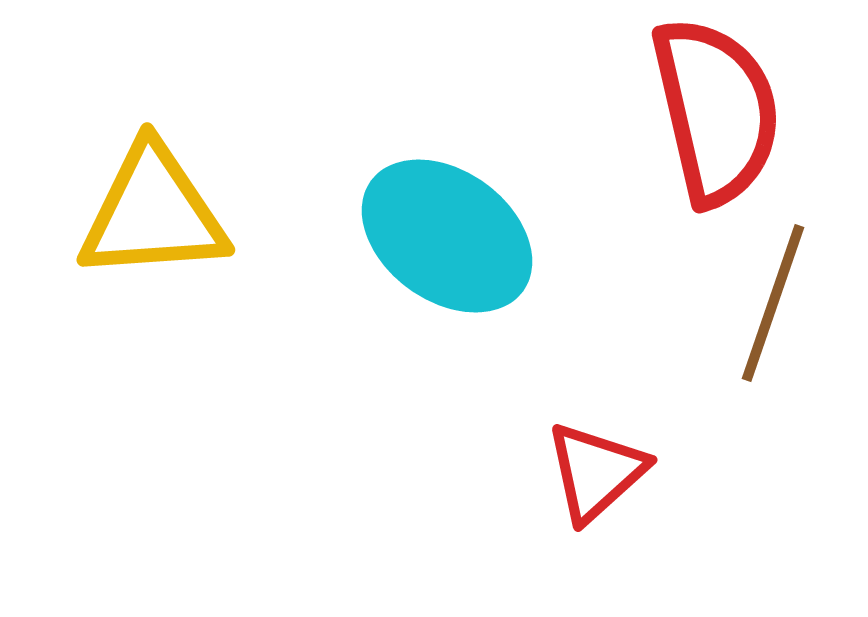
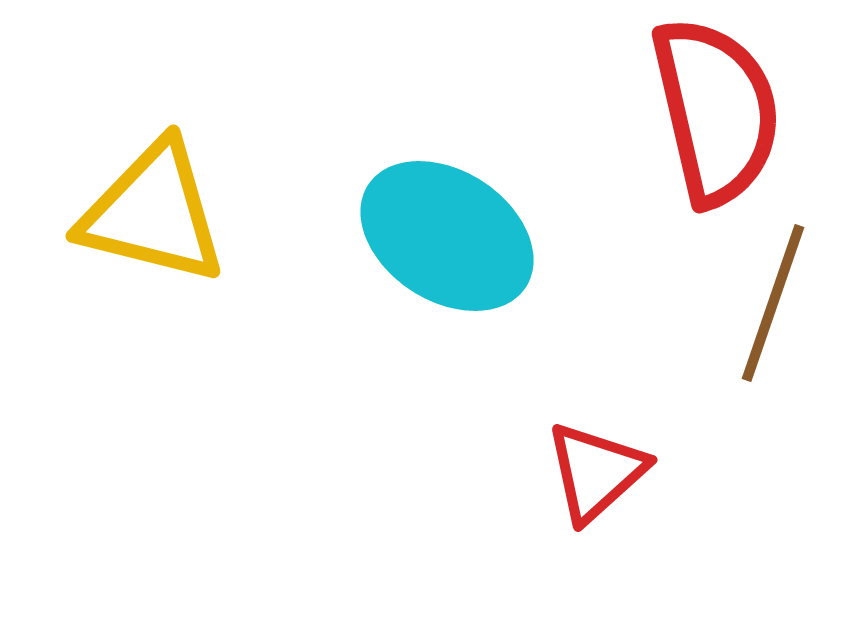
yellow triangle: rotated 18 degrees clockwise
cyan ellipse: rotated 3 degrees counterclockwise
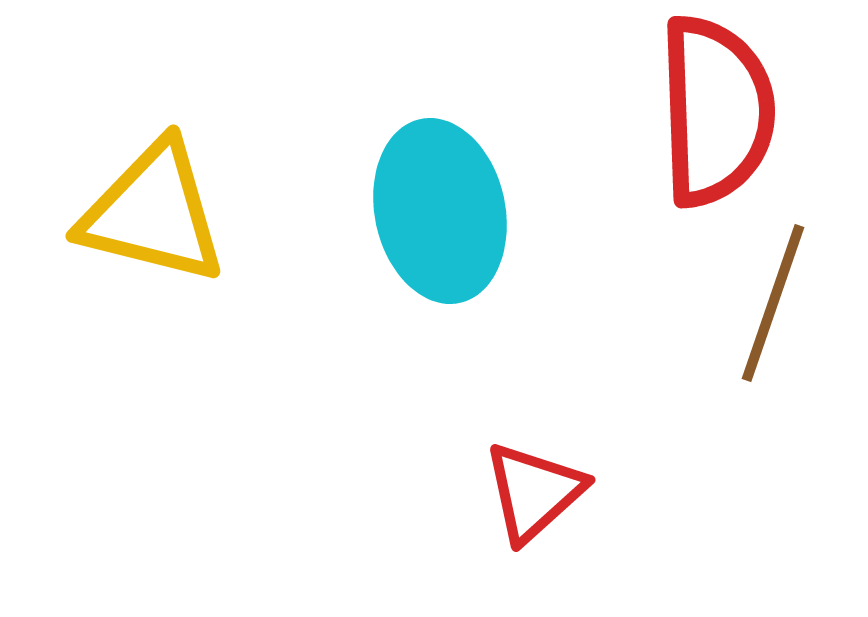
red semicircle: rotated 11 degrees clockwise
cyan ellipse: moved 7 px left, 25 px up; rotated 45 degrees clockwise
red triangle: moved 62 px left, 20 px down
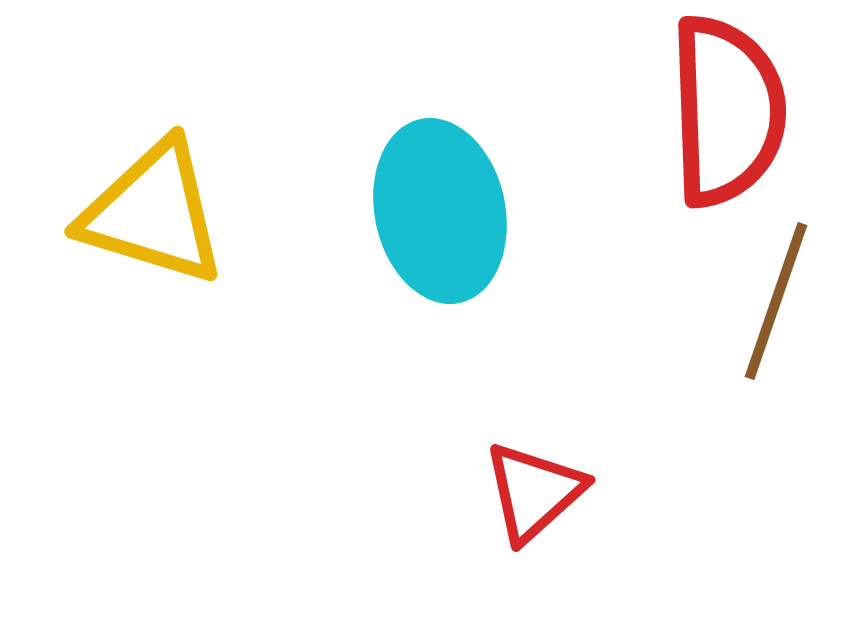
red semicircle: moved 11 px right
yellow triangle: rotated 3 degrees clockwise
brown line: moved 3 px right, 2 px up
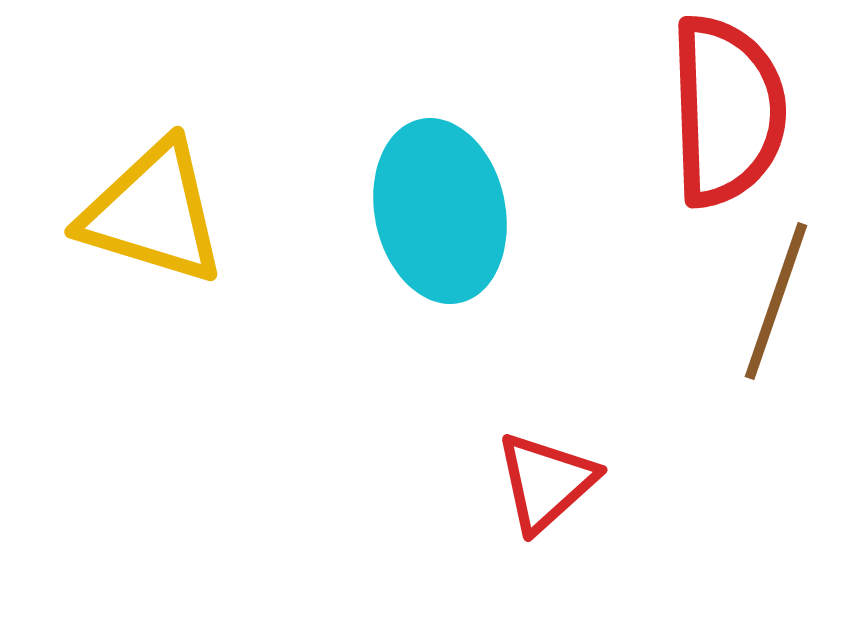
red triangle: moved 12 px right, 10 px up
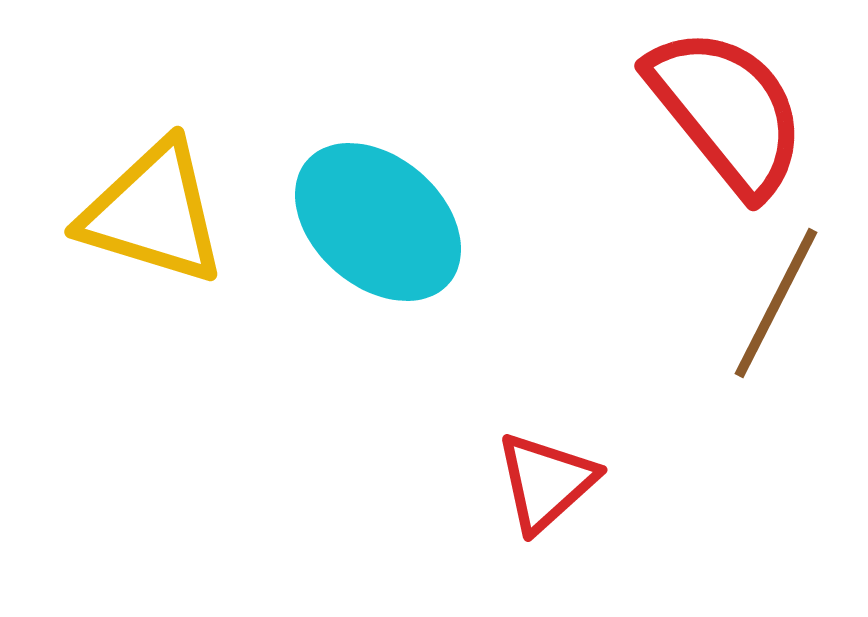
red semicircle: rotated 37 degrees counterclockwise
cyan ellipse: moved 62 px left, 11 px down; rotated 37 degrees counterclockwise
brown line: moved 2 px down; rotated 8 degrees clockwise
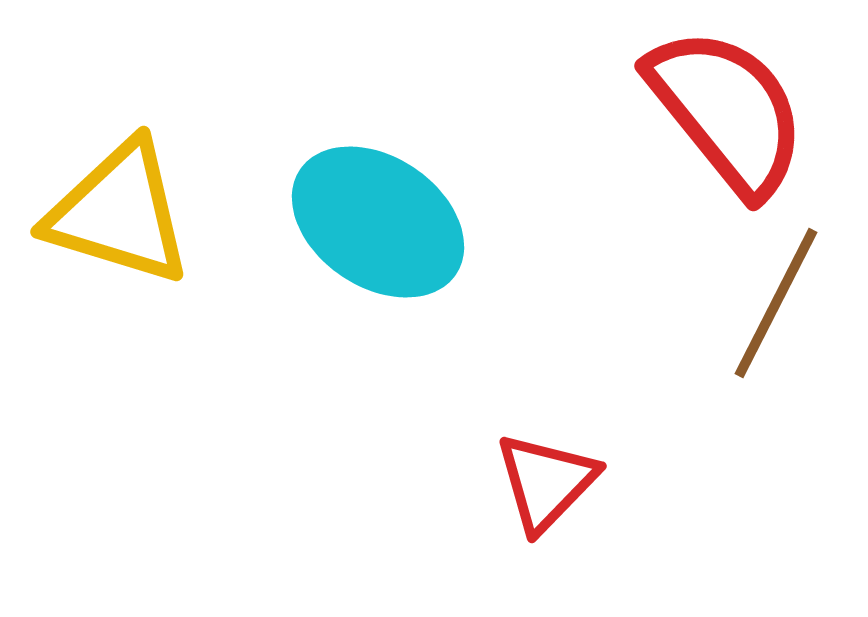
yellow triangle: moved 34 px left
cyan ellipse: rotated 7 degrees counterclockwise
red triangle: rotated 4 degrees counterclockwise
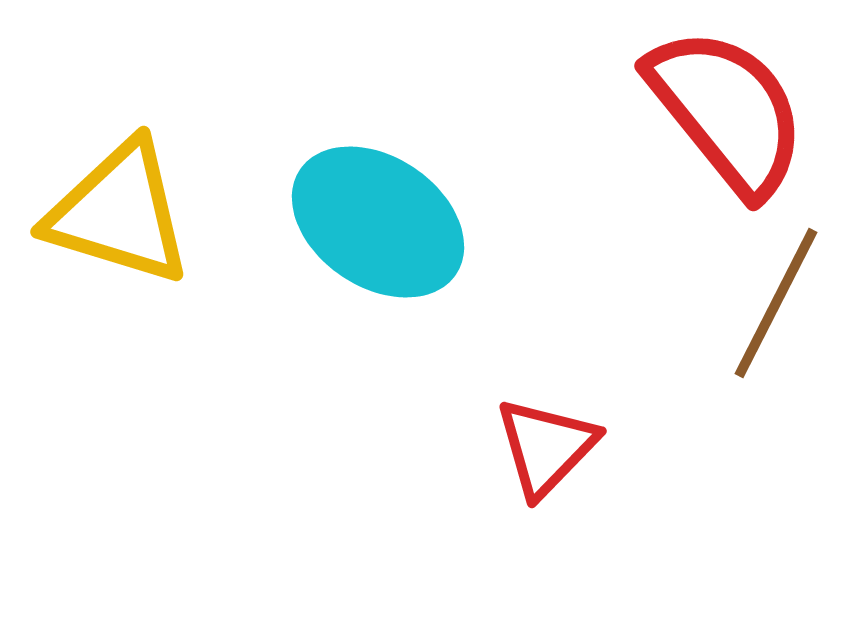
red triangle: moved 35 px up
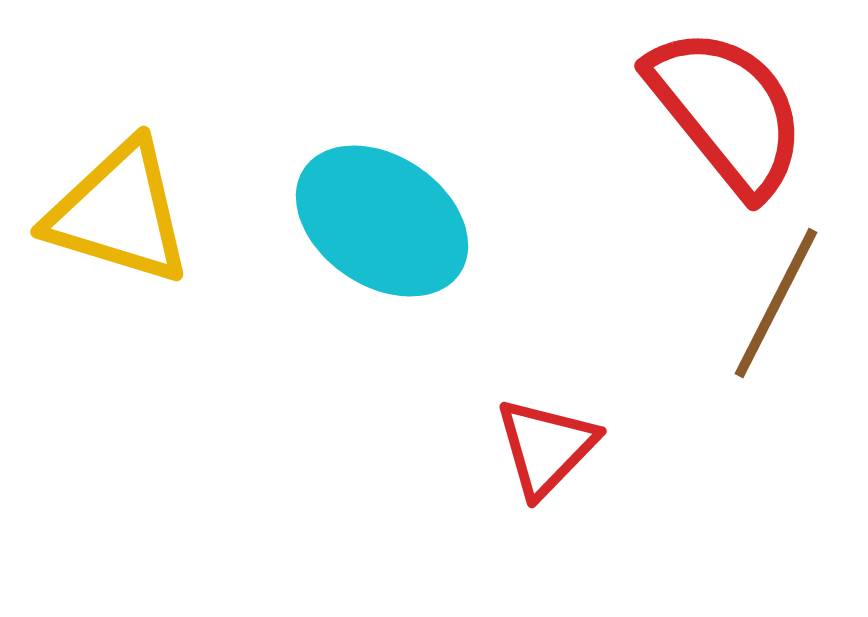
cyan ellipse: moved 4 px right, 1 px up
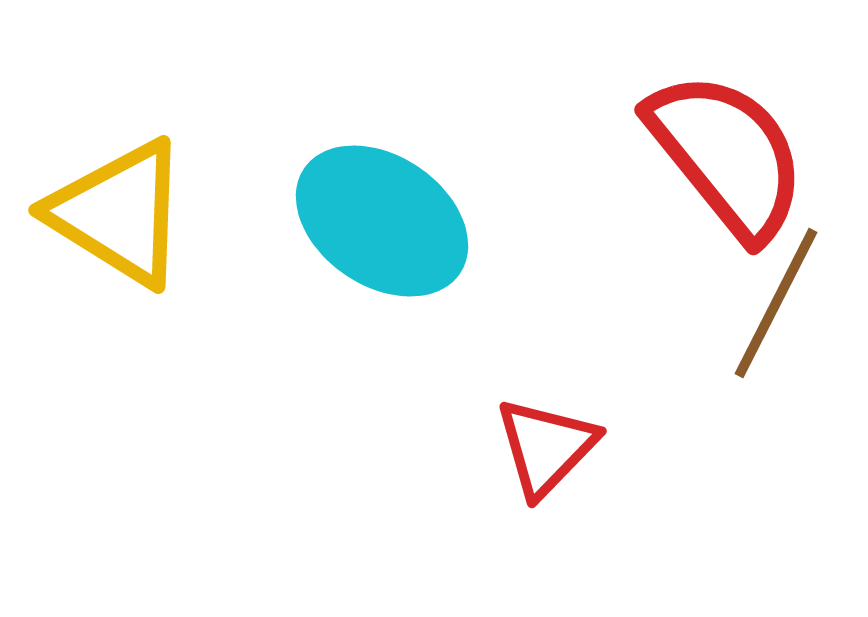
red semicircle: moved 44 px down
yellow triangle: rotated 15 degrees clockwise
